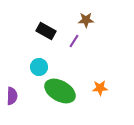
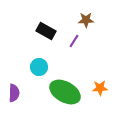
green ellipse: moved 5 px right, 1 px down
purple semicircle: moved 2 px right, 3 px up
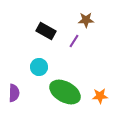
orange star: moved 8 px down
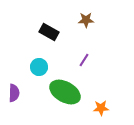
black rectangle: moved 3 px right, 1 px down
purple line: moved 10 px right, 19 px down
orange star: moved 1 px right, 12 px down
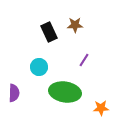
brown star: moved 11 px left, 5 px down
black rectangle: rotated 36 degrees clockwise
green ellipse: rotated 20 degrees counterclockwise
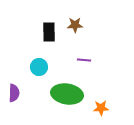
black rectangle: rotated 24 degrees clockwise
purple line: rotated 64 degrees clockwise
green ellipse: moved 2 px right, 2 px down
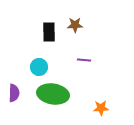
green ellipse: moved 14 px left
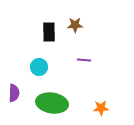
green ellipse: moved 1 px left, 9 px down
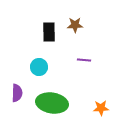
purple semicircle: moved 3 px right
